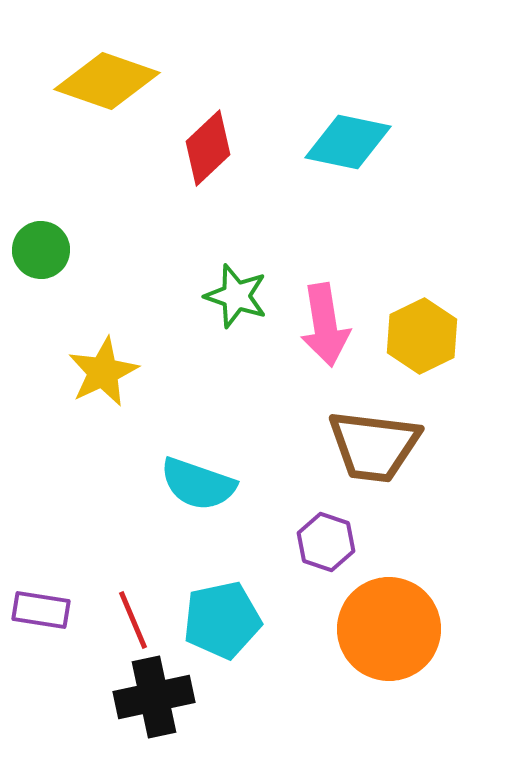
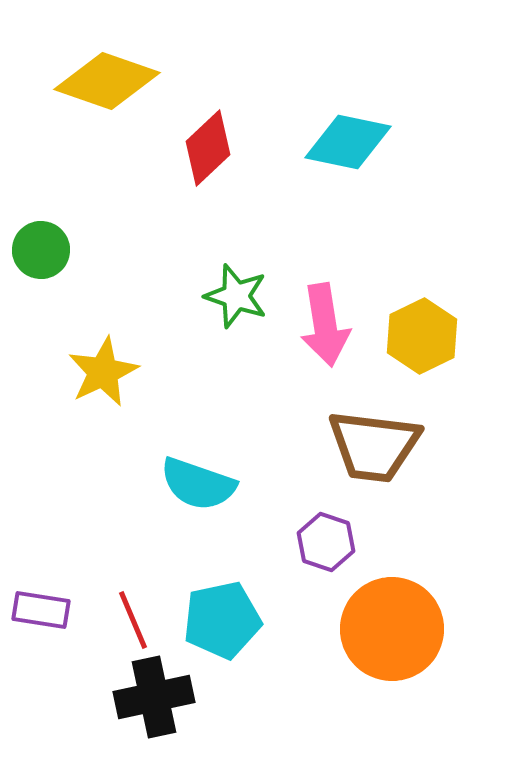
orange circle: moved 3 px right
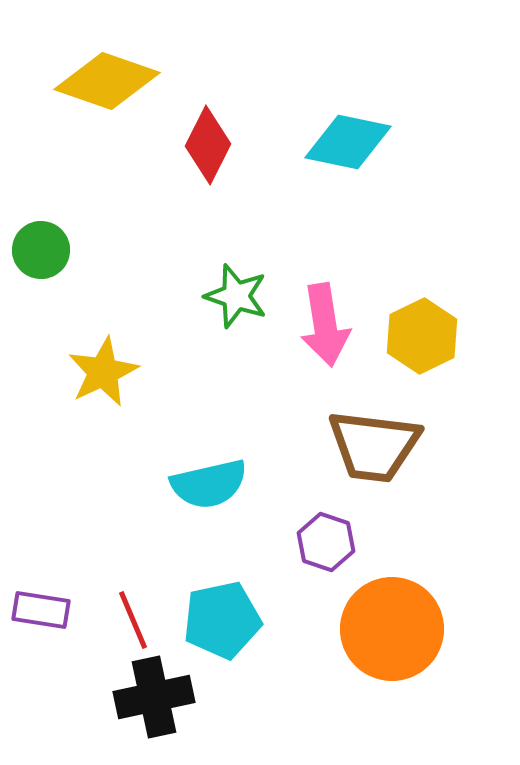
red diamond: moved 3 px up; rotated 20 degrees counterclockwise
cyan semicircle: moved 11 px right; rotated 32 degrees counterclockwise
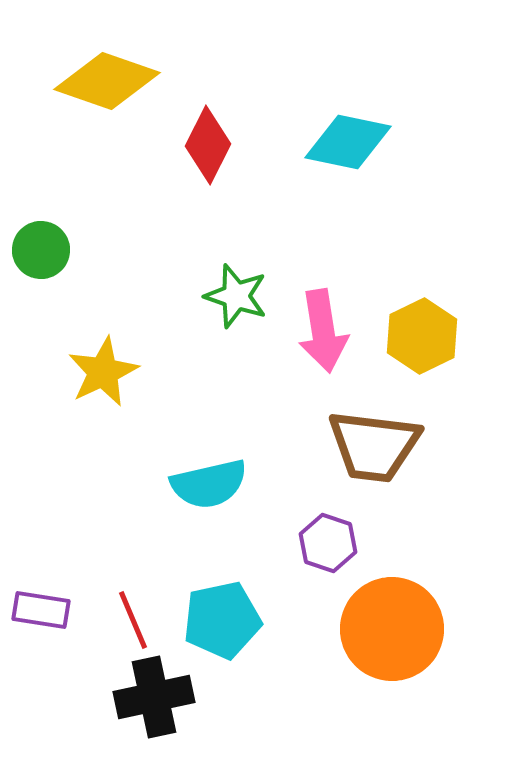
pink arrow: moved 2 px left, 6 px down
purple hexagon: moved 2 px right, 1 px down
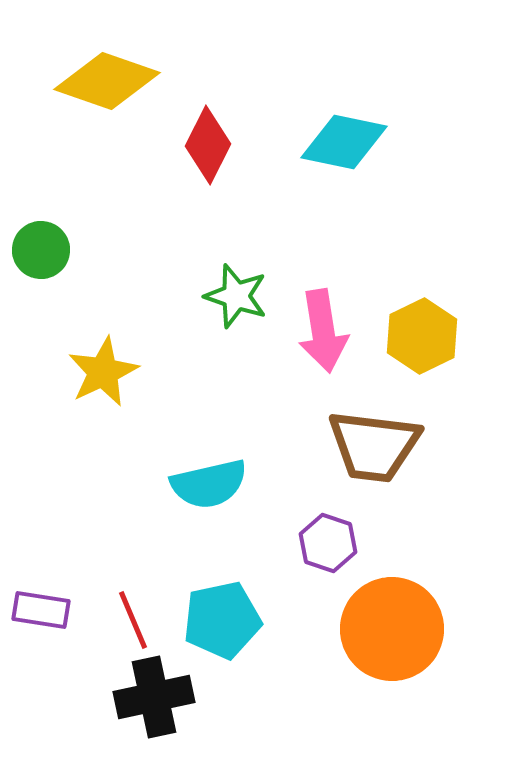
cyan diamond: moved 4 px left
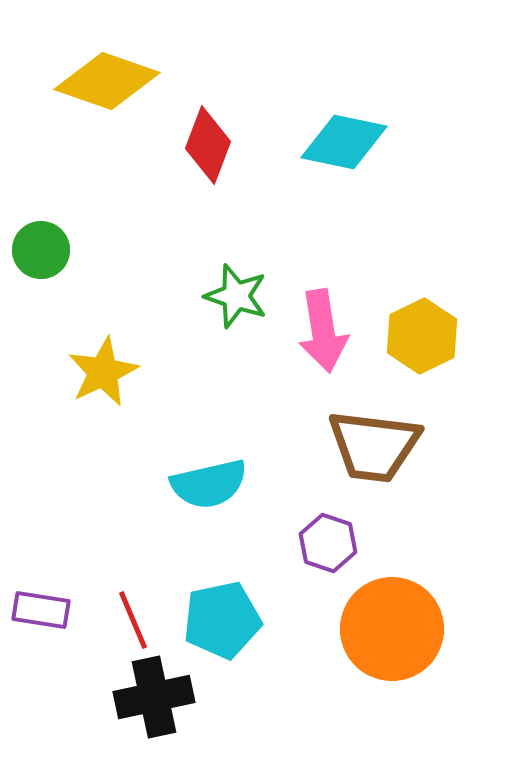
red diamond: rotated 6 degrees counterclockwise
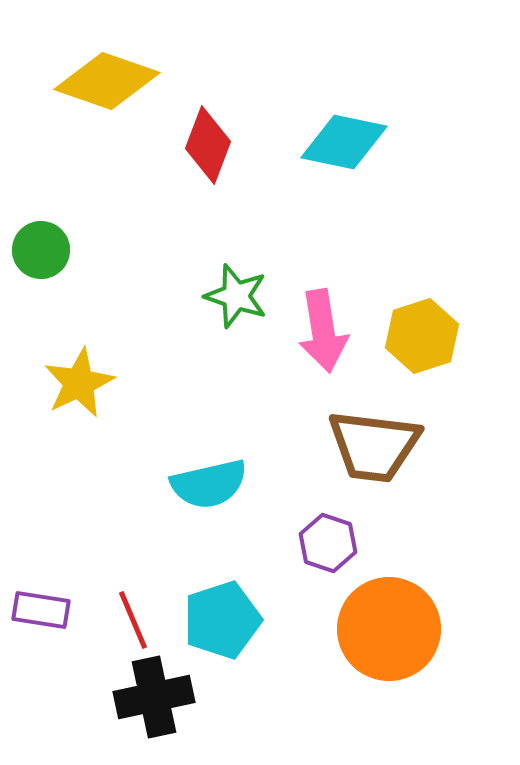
yellow hexagon: rotated 8 degrees clockwise
yellow star: moved 24 px left, 11 px down
cyan pentagon: rotated 6 degrees counterclockwise
orange circle: moved 3 px left
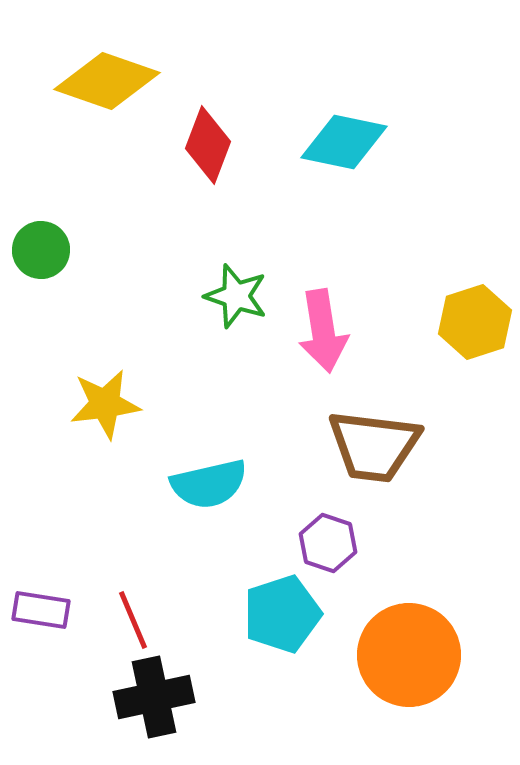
yellow hexagon: moved 53 px right, 14 px up
yellow star: moved 26 px right, 21 px down; rotated 18 degrees clockwise
cyan pentagon: moved 60 px right, 6 px up
orange circle: moved 20 px right, 26 px down
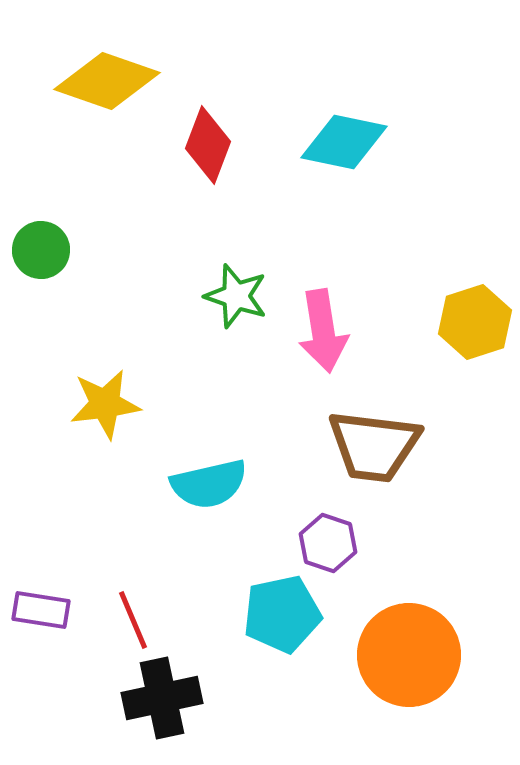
cyan pentagon: rotated 6 degrees clockwise
black cross: moved 8 px right, 1 px down
